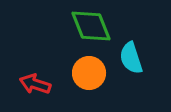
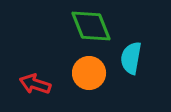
cyan semicircle: rotated 28 degrees clockwise
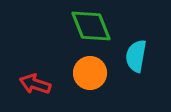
cyan semicircle: moved 5 px right, 2 px up
orange circle: moved 1 px right
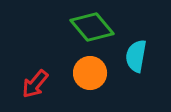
green diamond: moved 1 px right, 1 px down; rotated 18 degrees counterclockwise
red arrow: rotated 68 degrees counterclockwise
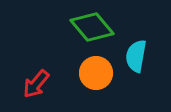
orange circle: moved 6 px right
red arrow: moved 1 px right
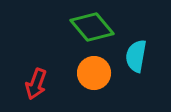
orange circle: moved 2 px left
red arrow: rotated 20 degrees counterclockwise
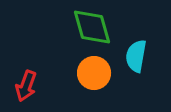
green diamond: rotated 24 degrees clockwise
red arrow: moved 10 px left, 2 px down
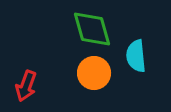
green diamond: moved 2 px down
cyan semicircle: rotated 16 degrees counterclockwise
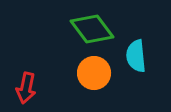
green diamond: rotated 21 degrees counterclockwise
red arrow: moved 2 px down; rotated 8 degrees counterclockwise
